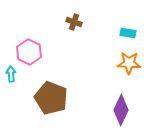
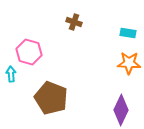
pink hexagon: rotated 10 degrees counterclockwise
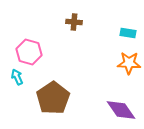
brown cross: rotated 14 degrees counterclockwise
cyan arrow: moved 6 px right, 3 px down; rotated 21 degrees counterclockwise
brown pentagon: moved 2 px right; rotated 16 degrees clockwise
purple diamond: rotated 60 degrees counterclockwise
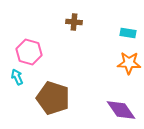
brown pentagon: rotated 20 degrees counterclockwise
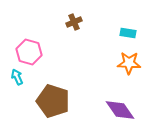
brown cross: rotated 28 degrees counterclockwise
brown pentagon: moved 3 px down
purple diamond: moved 1 px left
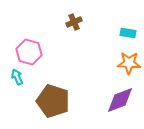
purple diamond: moved 10 px up; rotated 76 degrees counterclockwise
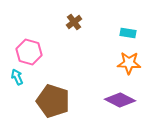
brown cross: rotated 14 degrees counterclockwise
purple diamond: rotated 48 degrees clockwise
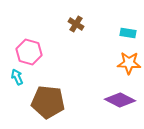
brown cross: moved 2 px right, 2 px down; rotated 21 degrees counterclockwise
brown pentagon: moved 5 px left, 1 px down; rotated 12 degrees counterclockwise
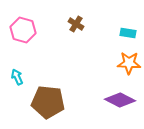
pink hexagon: moved 6 px left, 22 px up
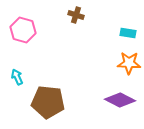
brown cross: moved 9 px up; rotated 14 degrees counterclockwise
